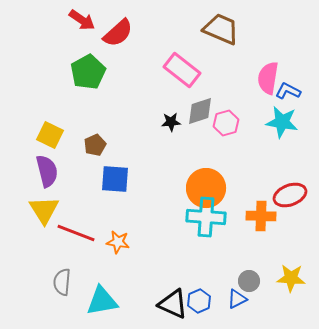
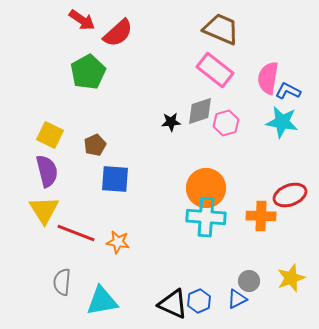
pink rectangle: moved 33 px right
yellow star: rotated 24 degrees counterclockwise
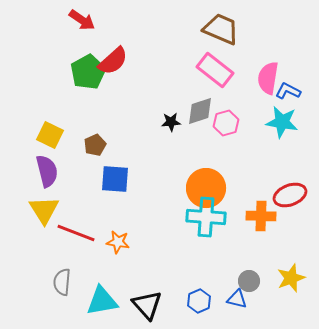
red semicircle: moved 5 px left, 28 px down
blue triangle: rotated 40 degrees clockwise
black triangle: moved 26 px left, 1 px down; rotated 24 degrees clockwise
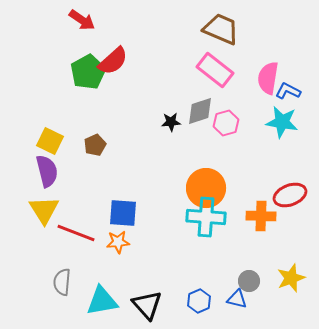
yellow square: moved 6 px down
blue square: moved 8 px right, 34 px down
orange star: rotated 15 degrees counterclockwise
